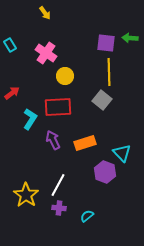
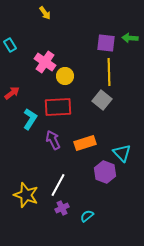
pink cross: moved 1 px left, 9 px down
yellow star: rotated 15 degrees counterclockwise
purple cross: moved 3 px right; rotated 32 degrees counterclockwise
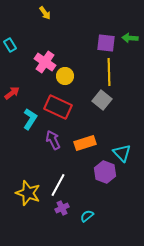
red rectangle: rotated 28 degrees clockwise
yellow star: moved 2 px right, 2 px up
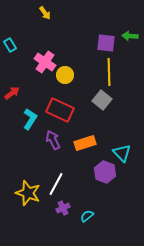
green arrow: moved 2 px up
yellow circle: moved 1 px up
red rectangle: moved 2 px right, 3 px down
white line: moved 2 px left, 1 px up
purple cross: moved 1 px right
